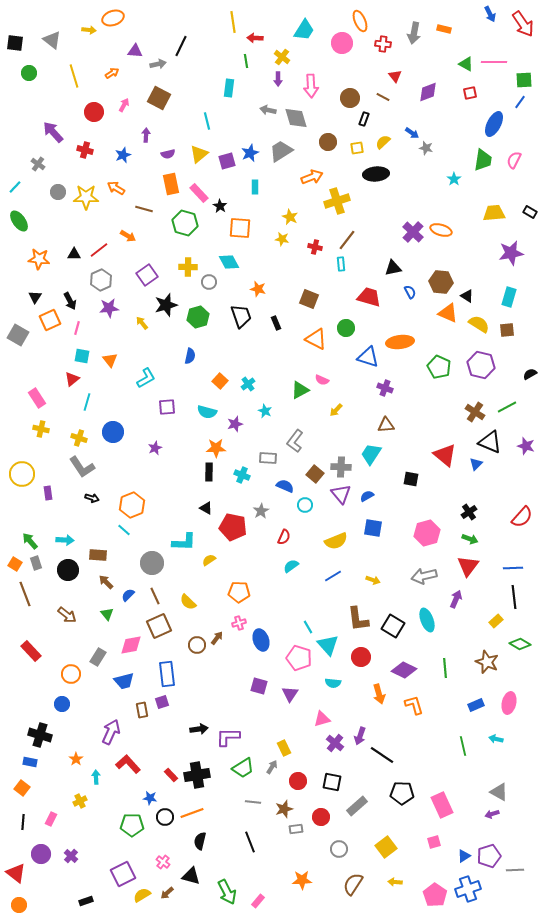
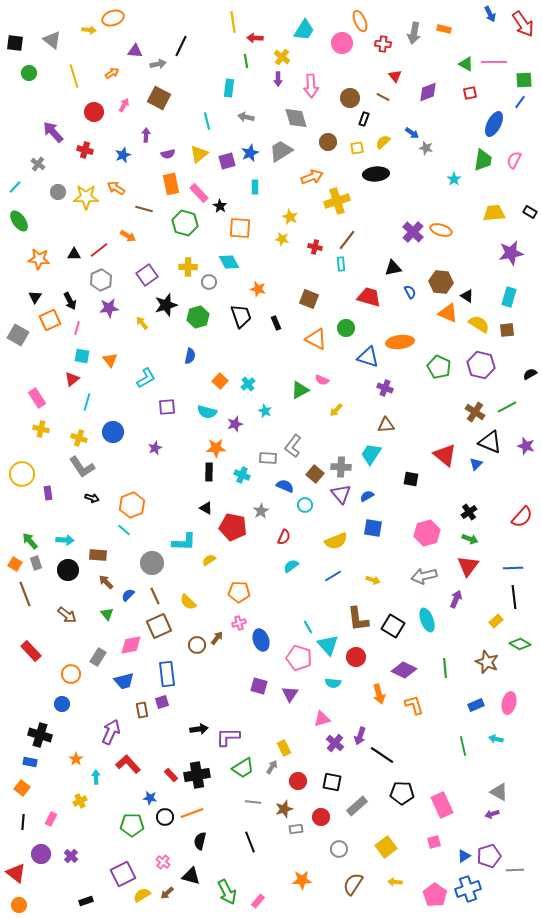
gray arrow at (268, 110): moved 22 px left, 7 px down
gray L-shape at (295, 441): moved 2 px left, 5 px down
red circle at (361, 657): moved 5 px left
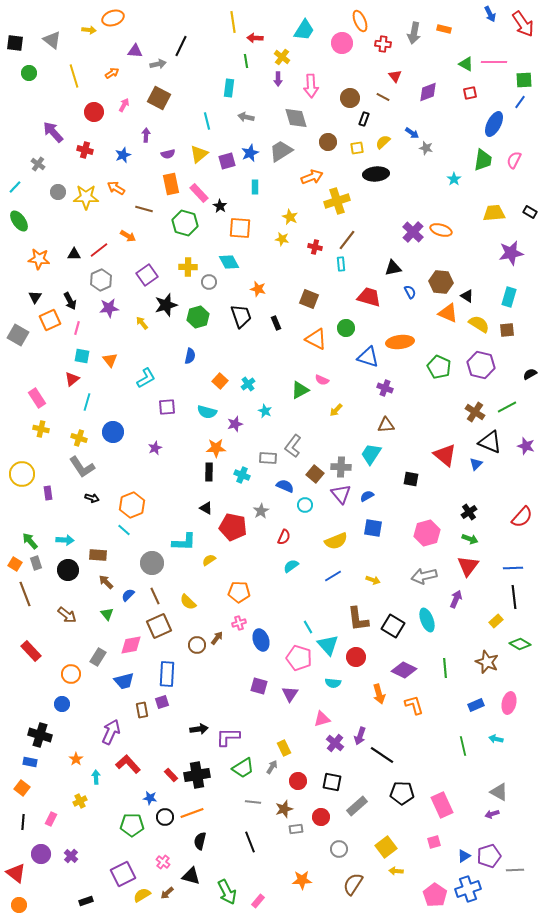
blue rectangle at (167, 674): rotated 10 degrees clockwise
yellow arrow at (395, 882): moved 1 px right, 11 px up
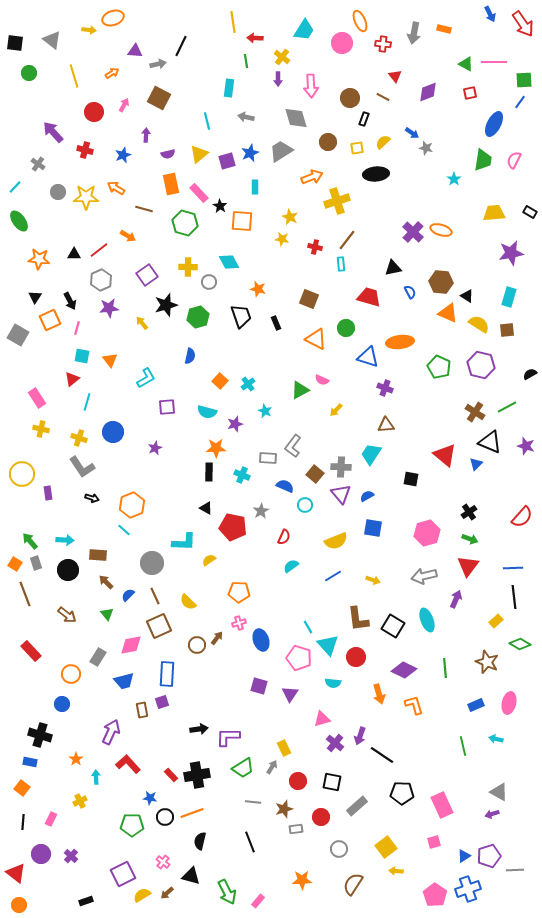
orange square at (240, 228): moved 2 px right, 7 px up
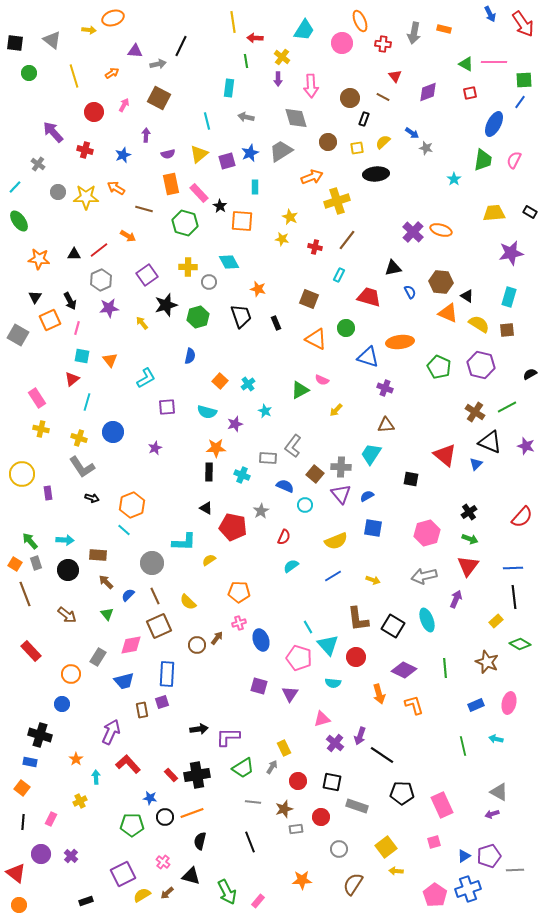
cyan rectangle at (341, 264): moved 2 px left, 11 px down; rotated 32 degrees clockwise
gray rectangle at (357, 806): rotated 60 degrees clockwise
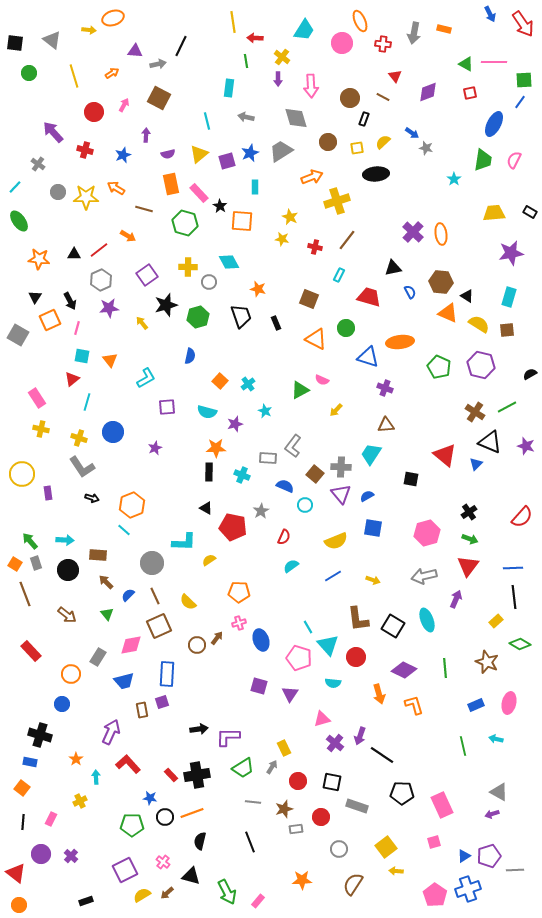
orange ellipse at (441, 230): moved 4 px down; rotated 65 degrees clockwise
purple square at (123, 874): moved 2 px right, 4 px up
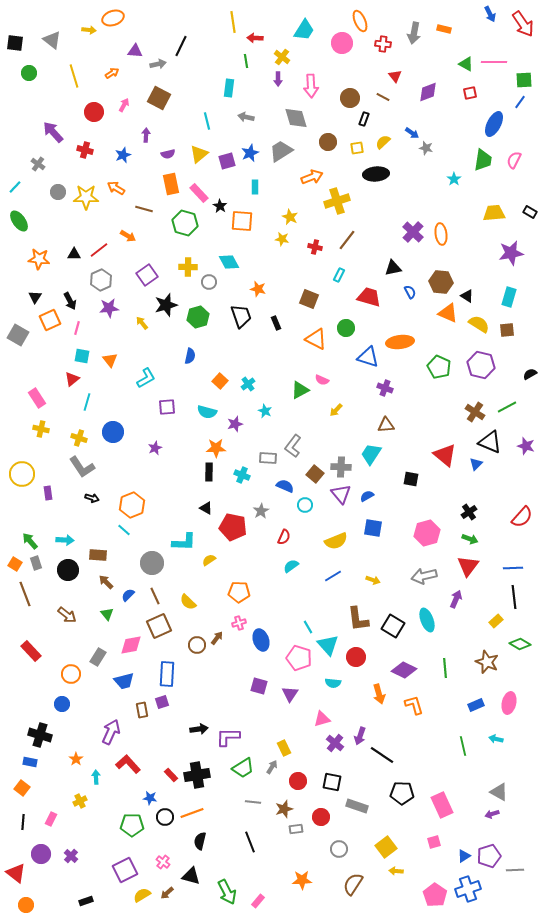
orange circle at (19, 905): moved 7 px right
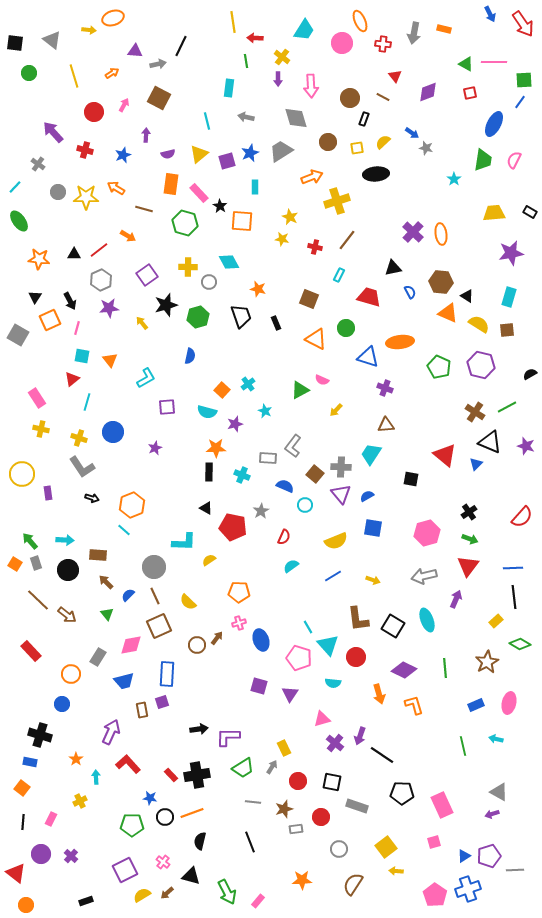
orange rectangle at (171, 184): rotated 20 degrees clockwise
orange square at (220, 381): moved 2 px right, 9 px down
gray circle at (152, 563): moved 2 px right, 4 px down
brown line at (25, 594): moved 13 px right, 6 px down; rotated 25 degrees counterclockwise
brown star at (487, 662): rotated 20 degrees clockwise
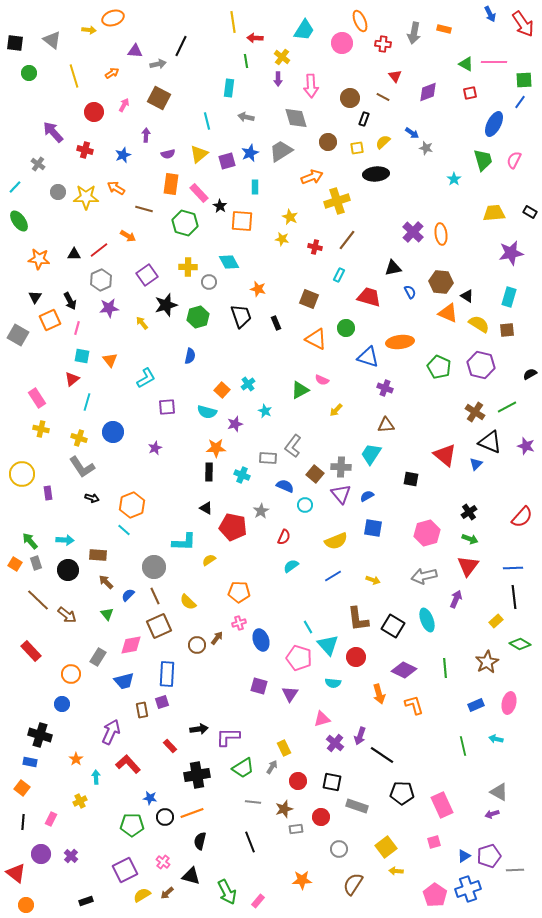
green trapezoid at (483, 160): rotated 25 degrees counterclockwise
red rectangle at (171, 775): moved 1 px left, 29 px up
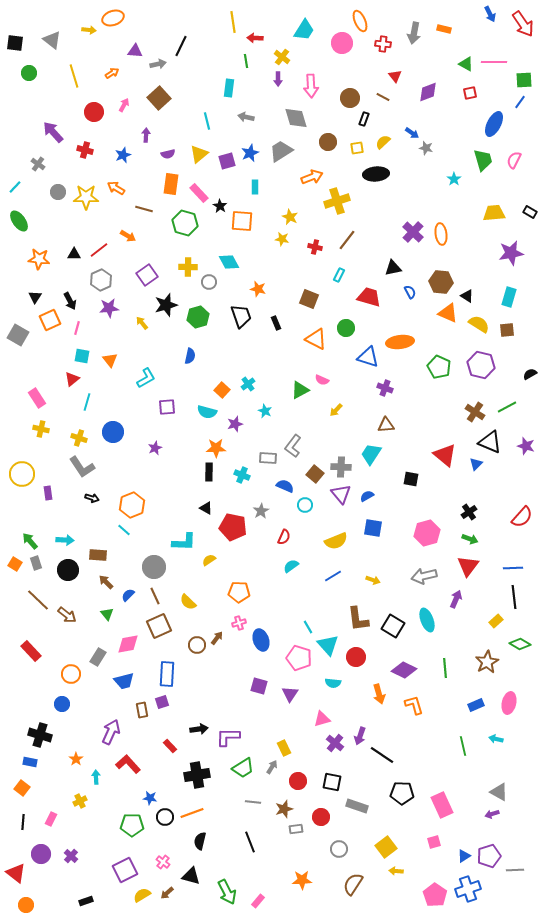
brown square at (159, 98): rotated 20 degrees clockwise
pink diamond at (131, 645): moved 3 px left, 1 px up
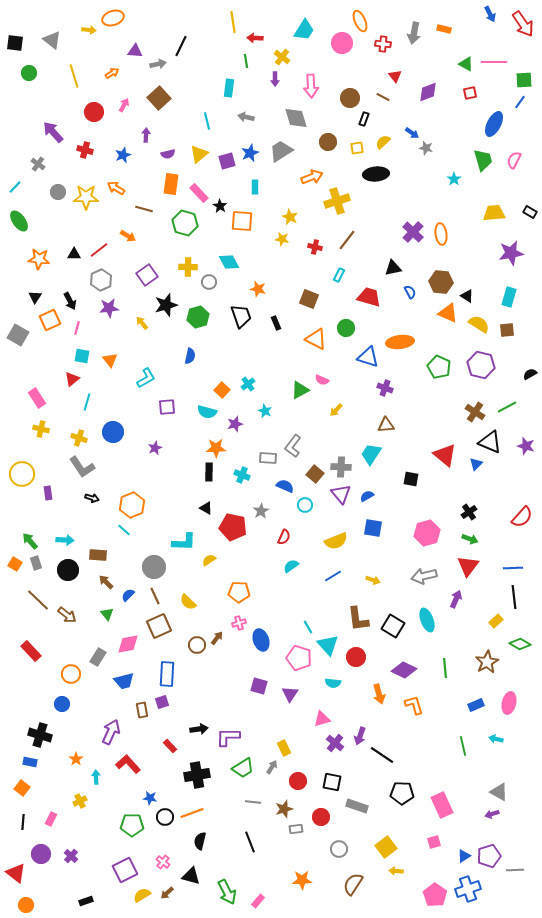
purple arrow at (278, 79): moved 3 px left
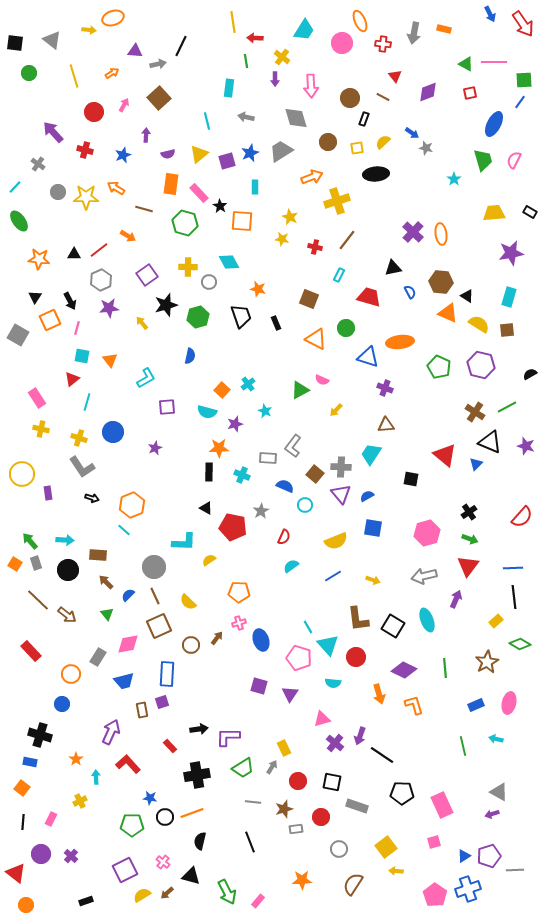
orange star at (216, 448): moved 3 px right
brown circle at (197, 645): moved 6 px left
